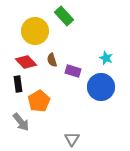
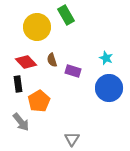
green rectangle: moved 2 px right, 1 px up; rotated 12 degrees clockwise
yellow circle: moved 2 px right, 4 px up
blue circle: moved 8 px right, 1 px down
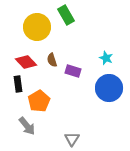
gray arrow: moved 6 px right, 4 px down
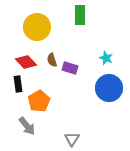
green rectangle: moved 14 px right; rotated 30 degrees clockwise
purple rectangle: moved 3 px left, 3 px up
